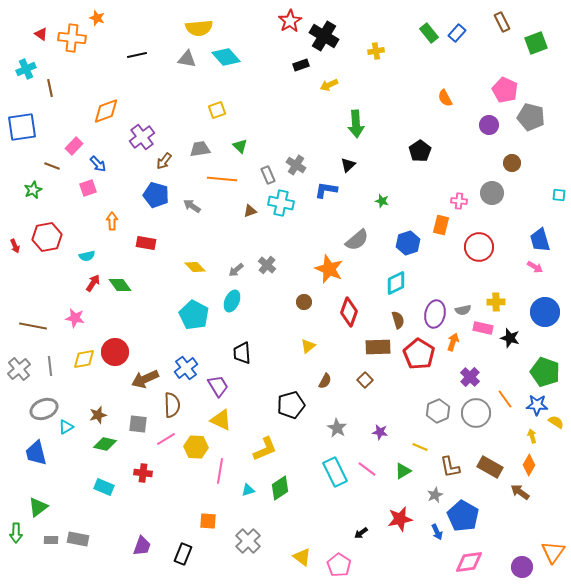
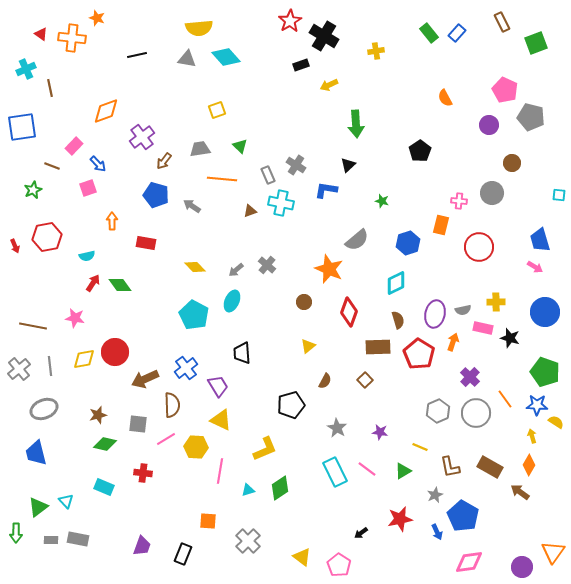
cyan triangle at (66, 427): moved 74 px down; rotated 42 degrees counterclockwise
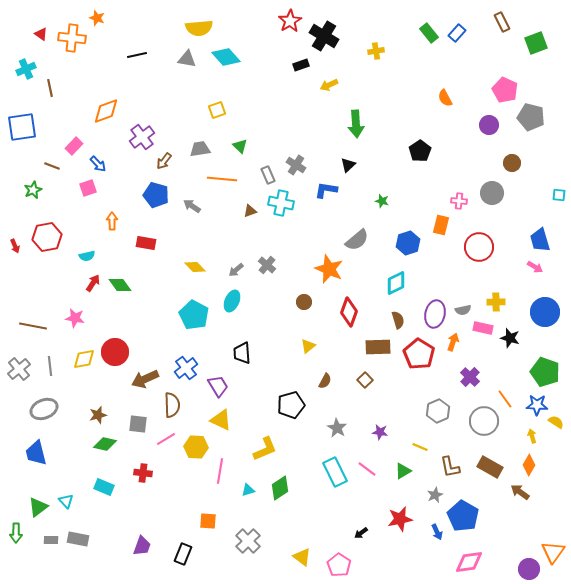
gray circle at (476, 413): moved 8 px right, 8 px down
purple circle at (522, 567): moved 7 px right, 2 px down
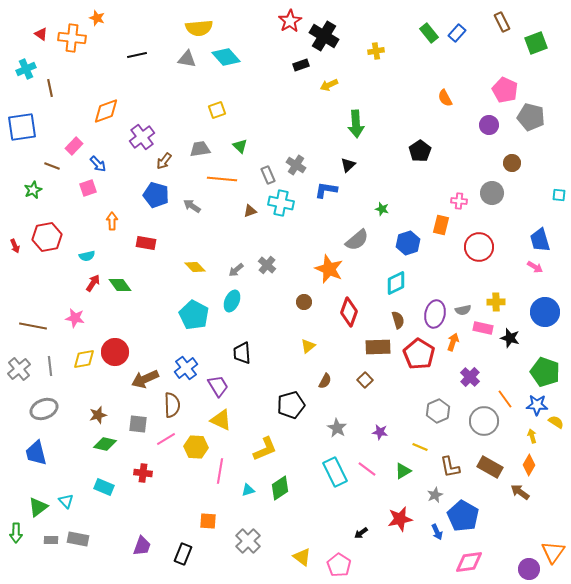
green star at (382, 201): moved 8 px down
